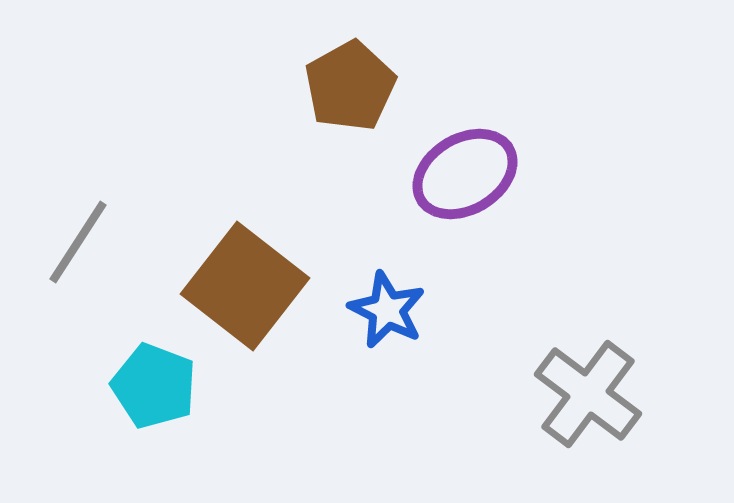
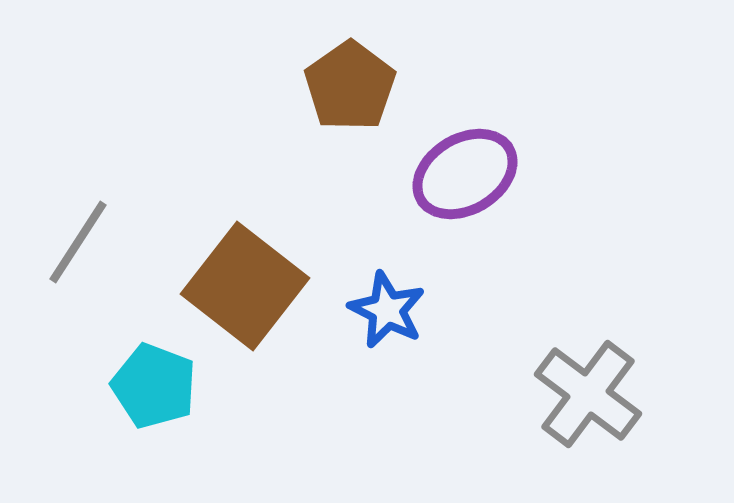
brown pentagon: rotated 6 degrees counterclockwise
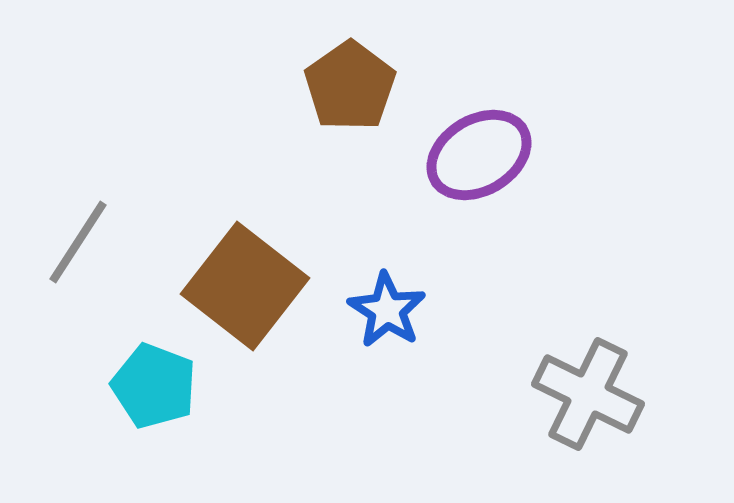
purple ellipse: moved 14 px right, 19 px up
blue star: rotated 6 degrees clockwise
gray cross: rotated 11 degrees counterclockwise
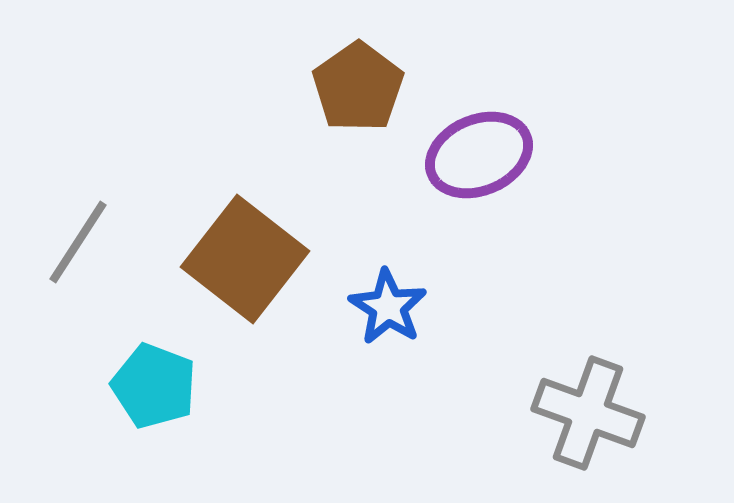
brown pentagon: moved 8 px right, 1 px down
purple ellipse: rotated 8 degrees clockwise
brown square: moved 27 px up
blue star: moved 1 px right, 3 px up
gray cross: moved 19 px down; rotated 6 degrees counterclockwise
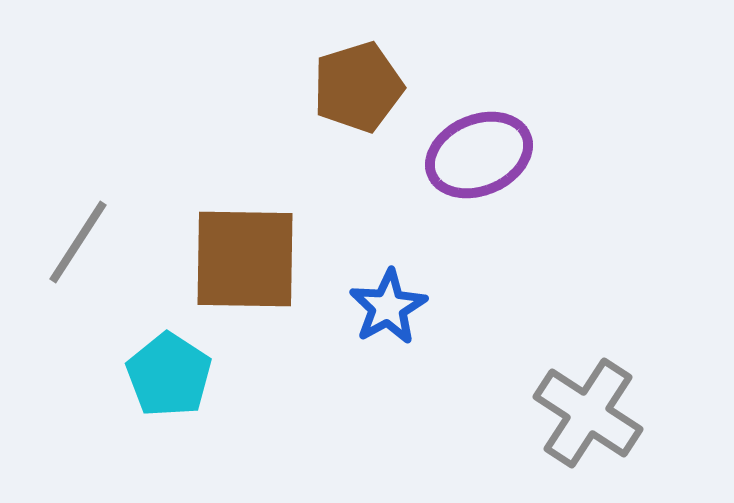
brown pentagon: rotated 18 degrees clockwise
brown square: rotated 37 degrees counterclockwise
blue star: rotated 10 degrees clockwise
cyan pentagon: moved 15 px right, 11 px up; rotated 12 degrees clockwise
gray cross: rotated 13 degrees clockwise
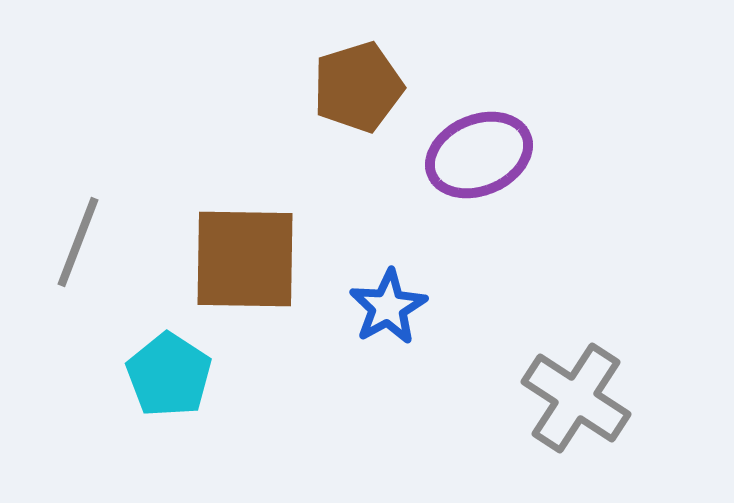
gray line: rotated 12 degrees counterclockwise
gray cross: moved 12 px left, 15 px up
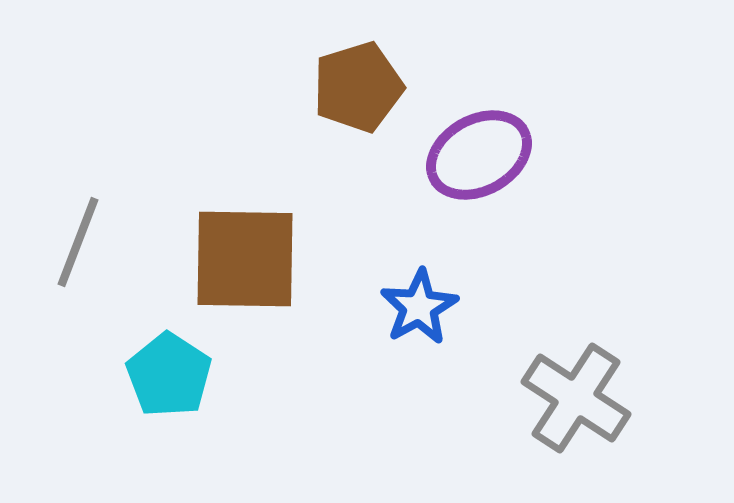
purple ellipse: rotated 6 degrees counterclockwise
blue star: moved 31 px right
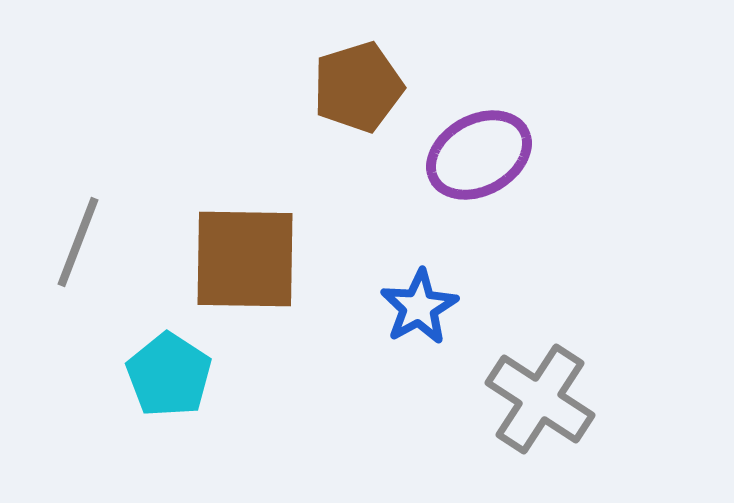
gray cross: moved 36 px left, 1 px down
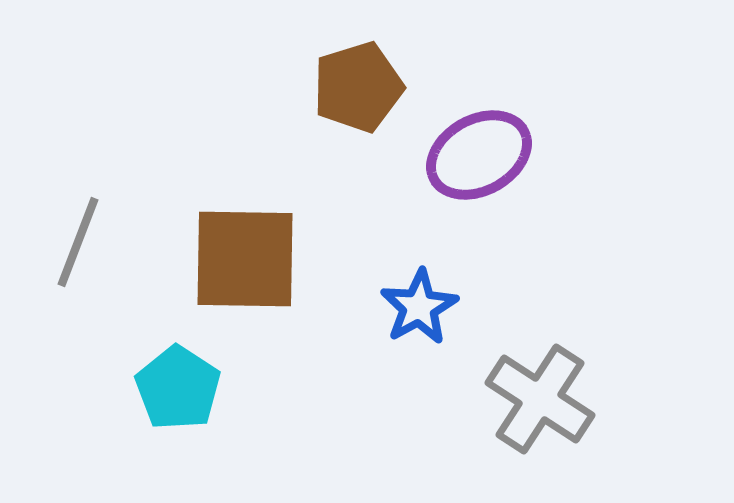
cyan pentagon: moved 9 px right, 13 px down
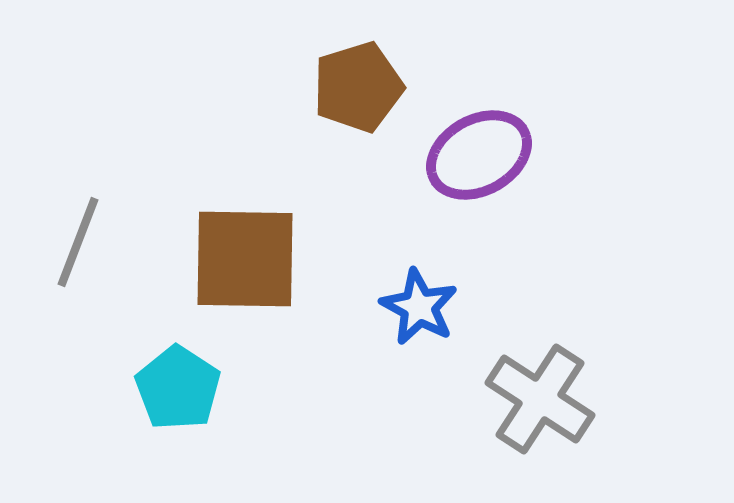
blue star: rotated 14 degrees counterclockwise
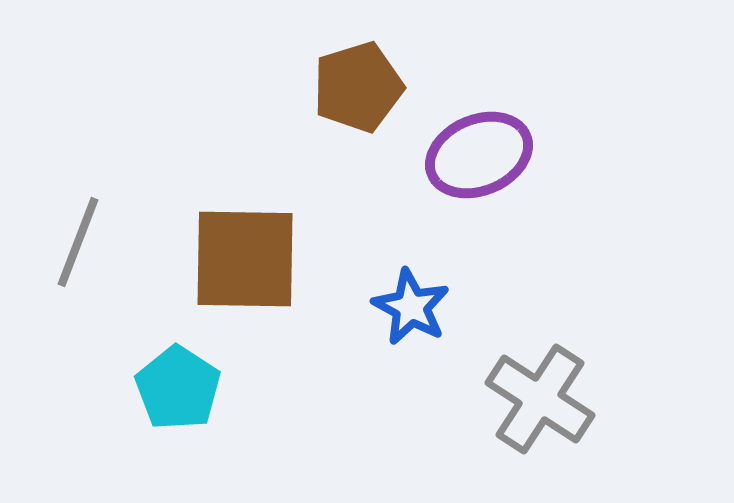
purple ellipse: rotated 6 degrees clockwise
blue star: moved 8 px left
